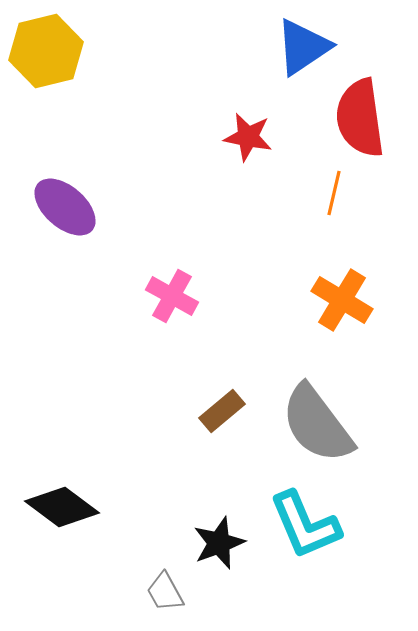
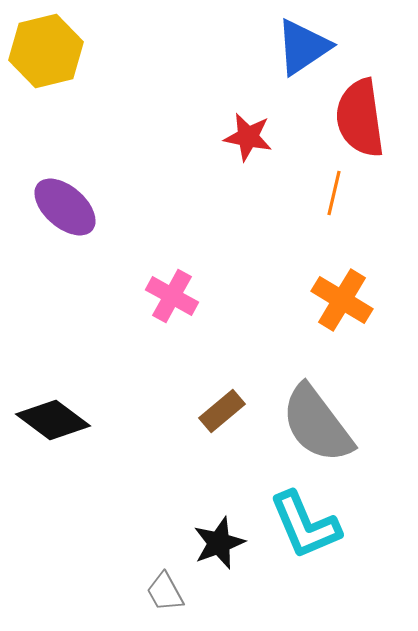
black diamond: moved 9 px left, 87 px up
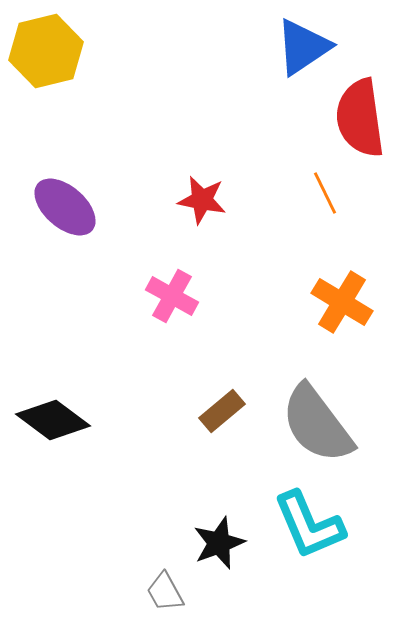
red star: moved 46 px left, 63 px down
orange line: moved 9 px left; rotated 39 degrees counterclockwise
orange cross: moved 2 px down
cyan L-shape: moved 4 px right
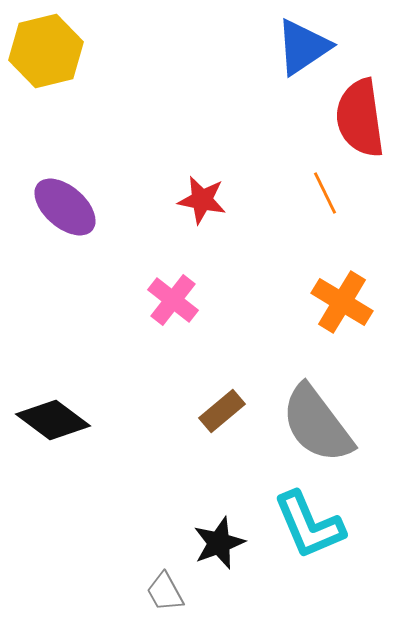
pink cross: moved 1 px right, 4 px down; rotated 9 degrees clockwise
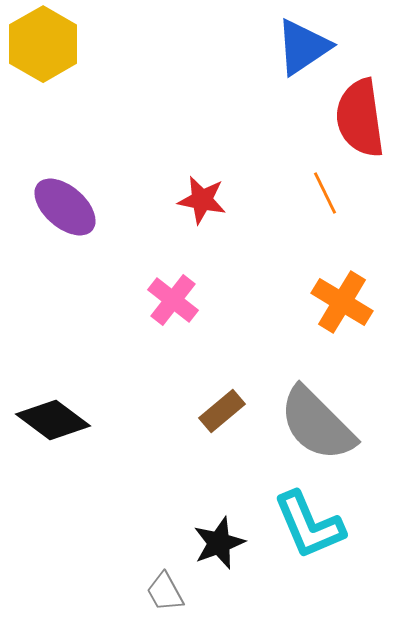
yellow hexagon: moved 3 px left, 7 px up; rotated 16 degrees counterclockwise
gray semicircle: rotated 8 degrees counterclockwise
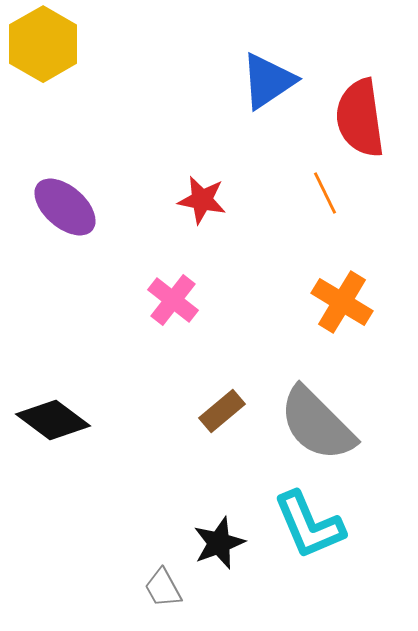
blue triangle: moved 35 px left, 34 px down
gray trapezoid: moved 2 px left, 4 px up
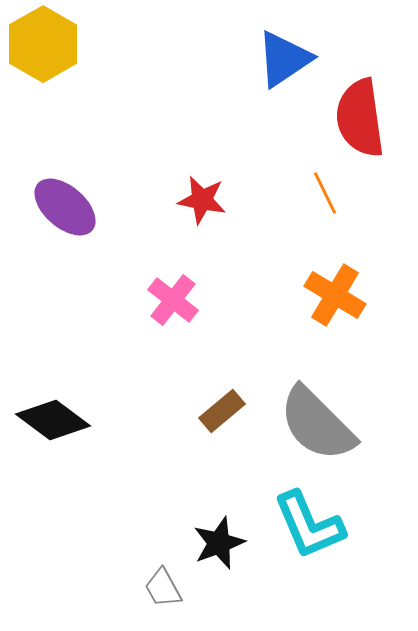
blue triangle: moved 16 px right, 22 px up
orange cross: moved 7 px left, 7 px up
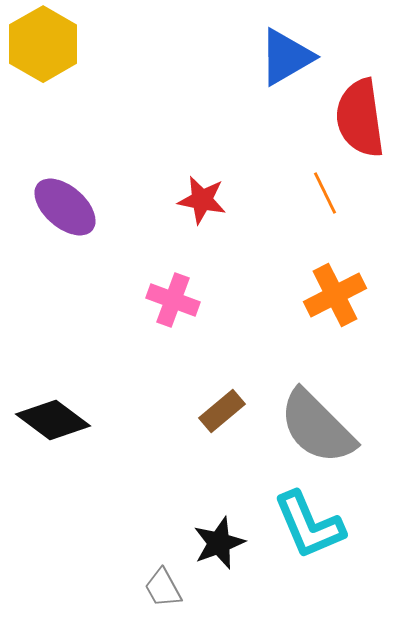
blue triangle: moved 2 px right, 2 px up; rotated 4 degrees clockwise
orange cross: rotated 32 degrees clockwise
pink cross: rotated 18 degrees counterclockwise
gray semicircle: moved 3 px down
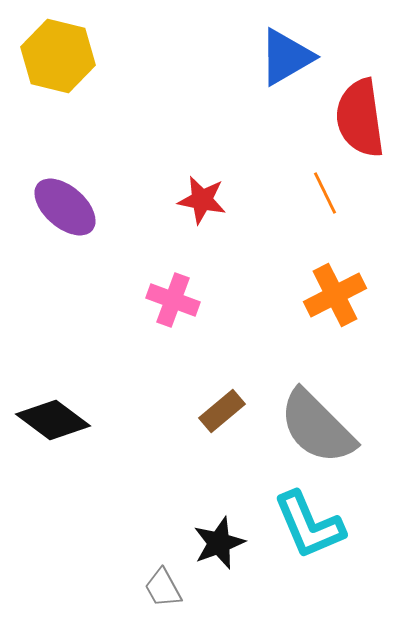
yellow hexagon: moved 15 px right, 12 px down; rotated 16 degrees counterclockwise
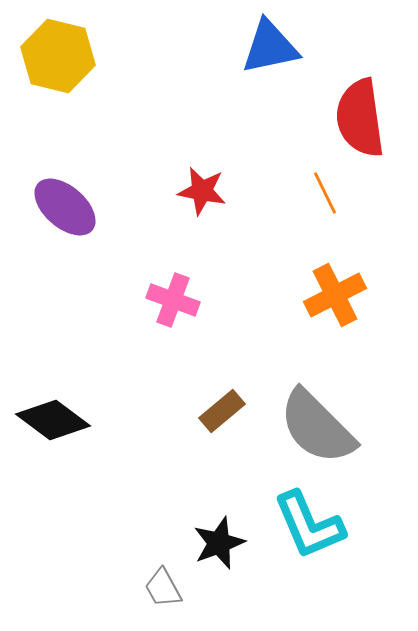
blue triangle: moved 16 px left, 10 px up; rotated 18 degrees clockwise
red star: moved 9 px up
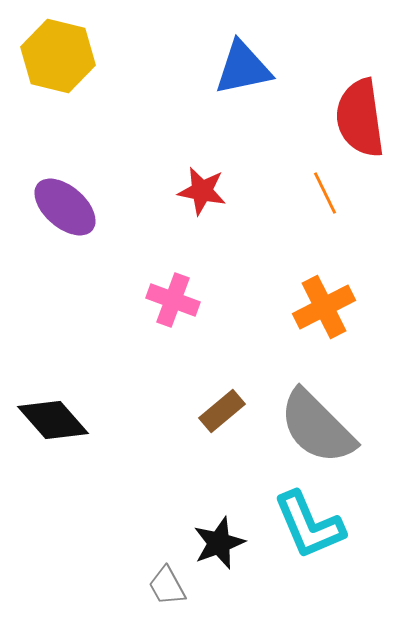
blue triangle: moved 27 px left, 21 px down
orange cross: moved 11 px left, 12 px down
black diamond: rotated 12 degrees clockwise
gray trapezoid: moved 4 px right, 2 px up
